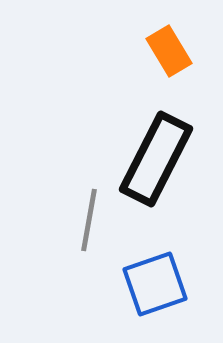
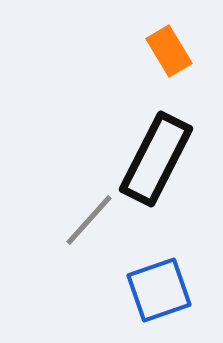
gray line: rotated 32 degrees clockwise
blue square: moved 4 px right, 6 px down
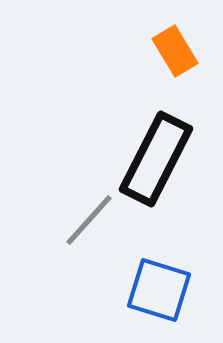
orange rectangle: moved 6 px right
blue square: rotated 36 degrees clockwise
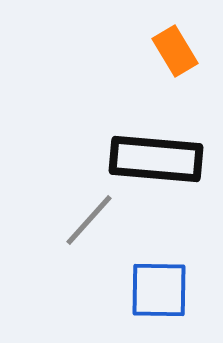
black rectangle: rotated 68 degrees clockwise
blue square: rotated 16 degrees counterclockwise
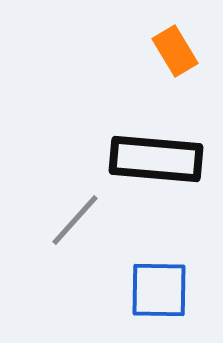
gray line: moved 14 px left
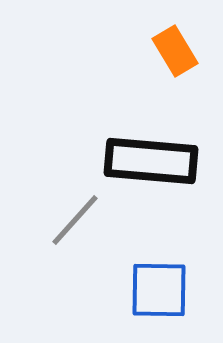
black rectangle: moved 5 px left, 2 px down
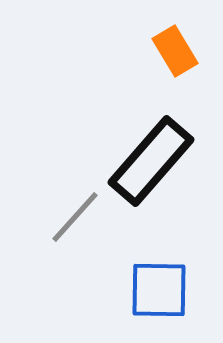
black rectangle: rotated 54 degrees counterclockwise
gray line: moved 3 px up
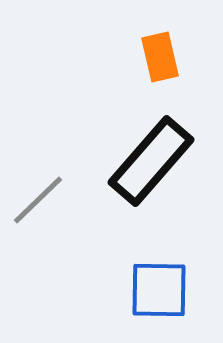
orange rectangle: moved 15 px left, 6 px down; rotated 18 degrees clockwise
gray line: moved 37 px left, 17 px up; rotated 4 degrees clockwise
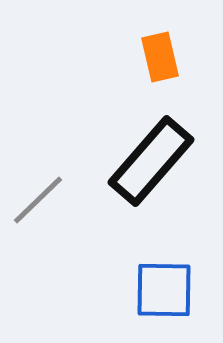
blue square: moved 5 px right
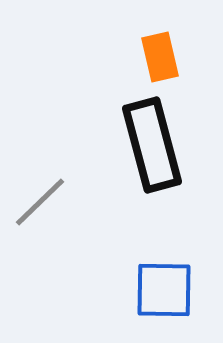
black rectangle: moved 1 px right, 16 px up; rotated 56 degrees counterclockwise
gray line: moved 2 px right, 2 px down
